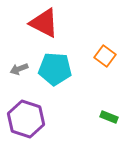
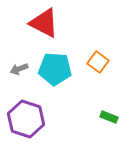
orange square: moved 7 px left, 6 px down
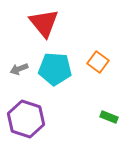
red triangle: rotated 24 degrees clockwise
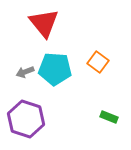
gray arrow: moved 6 px right, 3 px down
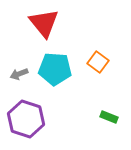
gray arrow: moved 6 px left, 2 px down
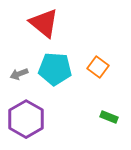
red triangle: rotated 12 degrees counterclockwise
orange square: moved 5 px down
purple hexagon: rotated 12 degrees clockwise
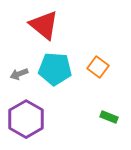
red triangle: moved 2 px down
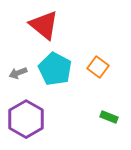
cyan pentagon: rotated 24 degrees clockwise
gray arrow: moved 1 px left, 1 px up
